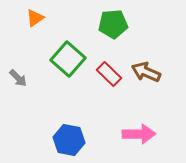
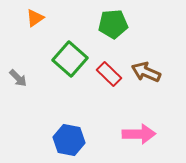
green square: moved 2 px right
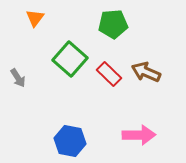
orange triangle: rotated 18 degrees counterclockwise
gray arrow: rotated 12 degrees clockwise
pink arrow: moved 1 px down
blue hexagon: moved 1 px right, 1 px down
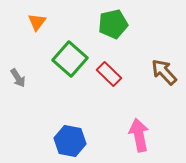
orange triangle: moved 2 px right, 4 px down
green pentagon: rotated 8 degrees counterclockwise
brown arrow: moved 18 px right; rotated 24 degrees clockwise
pink arrow: rotated 100 degrees counterclockwise
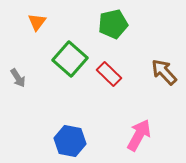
pink arrow: rotated 40 degrees clockwise
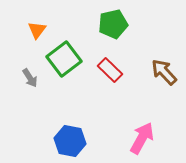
orange triangle: moved 8 px down
green square: moved 6 px left; rotated 12 degrees clockwise
red rectangle: moved 1 px right, 4 px up
gray arrow: moved 12 px right
pink arrow: moved 3 px right, 3 px down
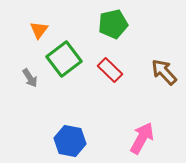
orange triangle: moved 2 px right
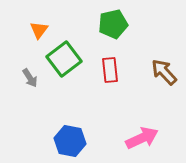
red rectangle: rotated 40 degrees clockwise
pink arrow: rotated 36 degrees clockwise
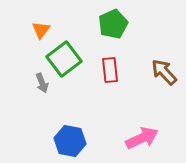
green pentagon: rotated 12 degrees counterclockwise
orange triangle: moved 2 px right
gray arrow: moved 12 px right, 5 px down; rotated 12 degrees clockwise
